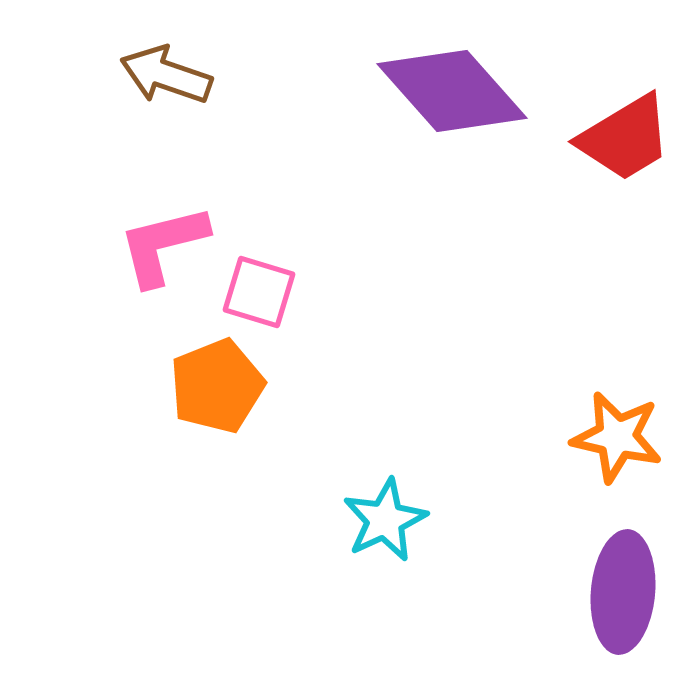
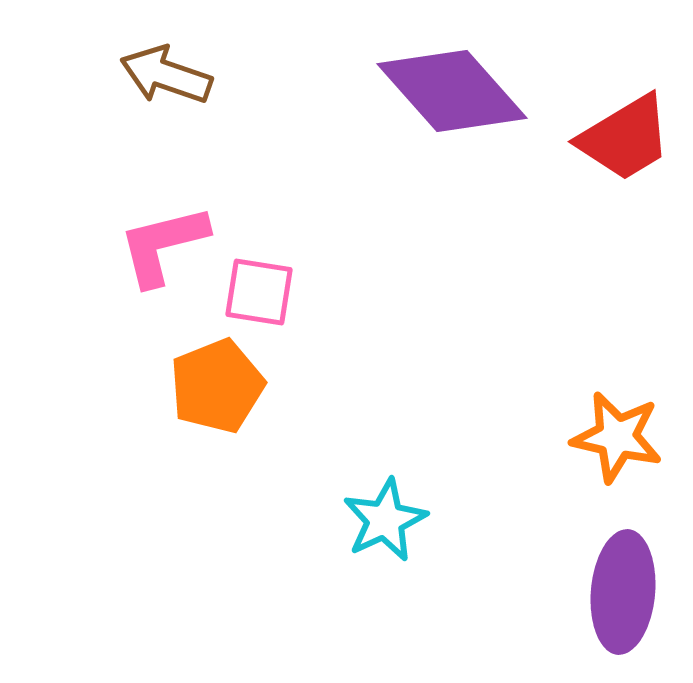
pink square: rotated 8 degrees counterclockwise
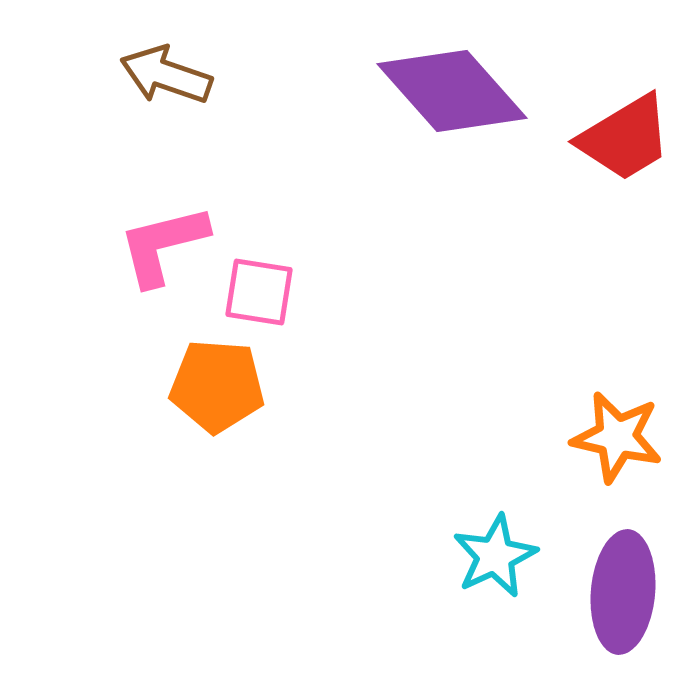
orange pentagon: rotated 26 degrees clockwise
cyan star: moved 110 px right, 36 px down
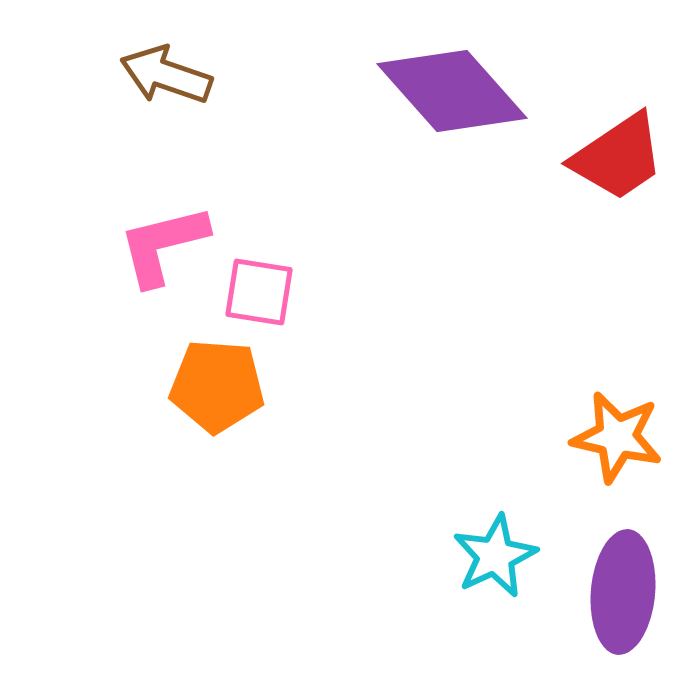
red trapezoid: moved 7 px left, 19 px down; rotated 3 degrees counterclockwise
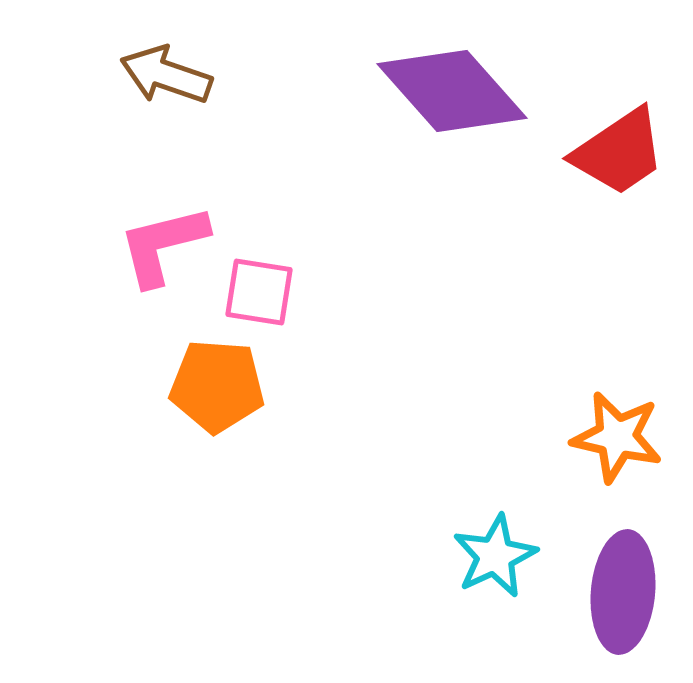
red trapezoid: moved 1 px right, 5 px up
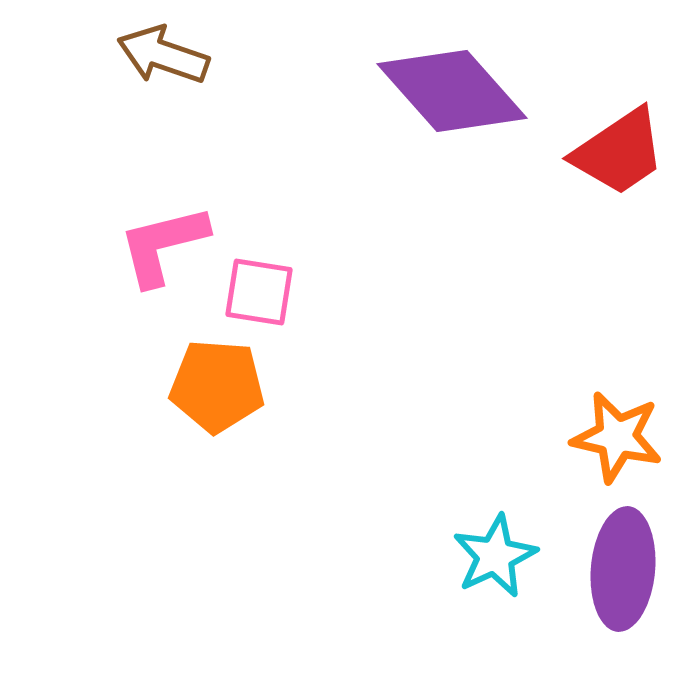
brown arrow: moved 3 px left, 20 px up
purple ellipse: moved 23 px up
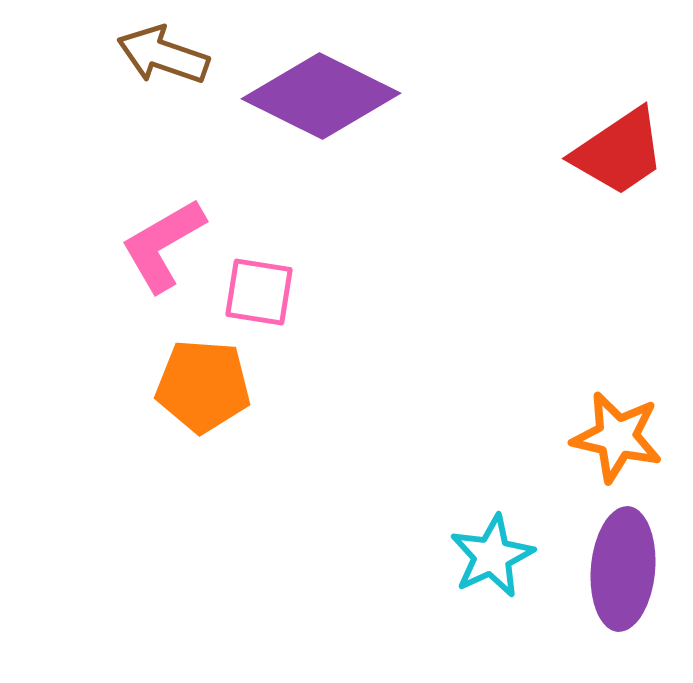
purple diamond: moved 131 px left, 5 px down; rotated 22 degrees counterclockwise
pink L-shape: rotated 16 degrees counterclockwise
orange pentagon: moved 14 px left
cyan star: moved 3 px left
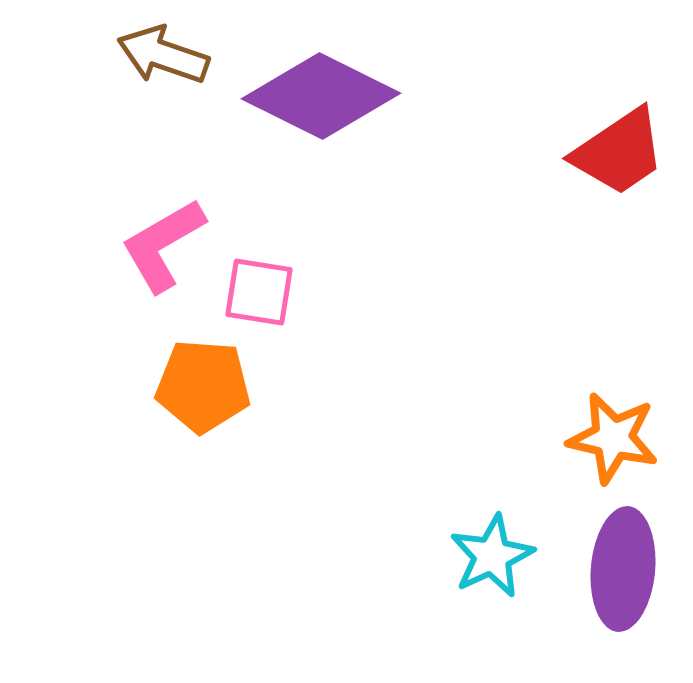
orange star: moved 4 px left, 1 px down
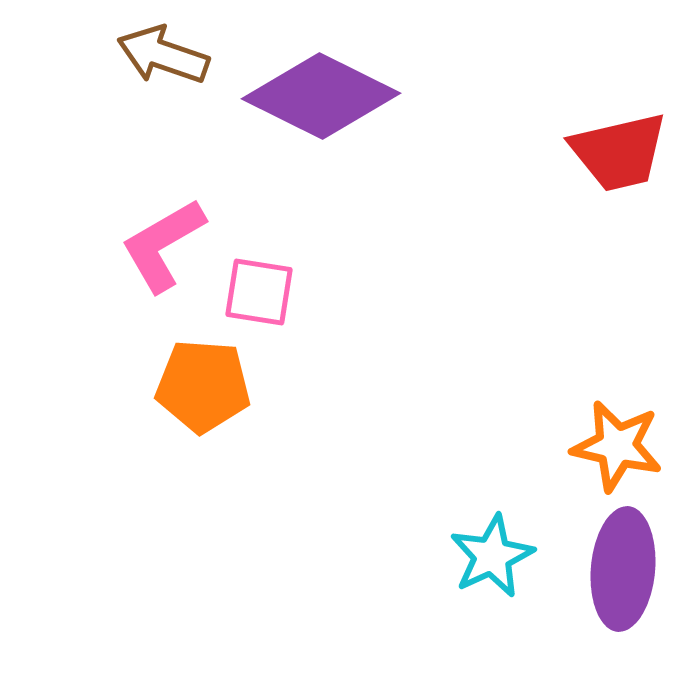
red trapezoid: rotated 21 degrees clockwise
orange star: moved 4 px right, 8 px down
